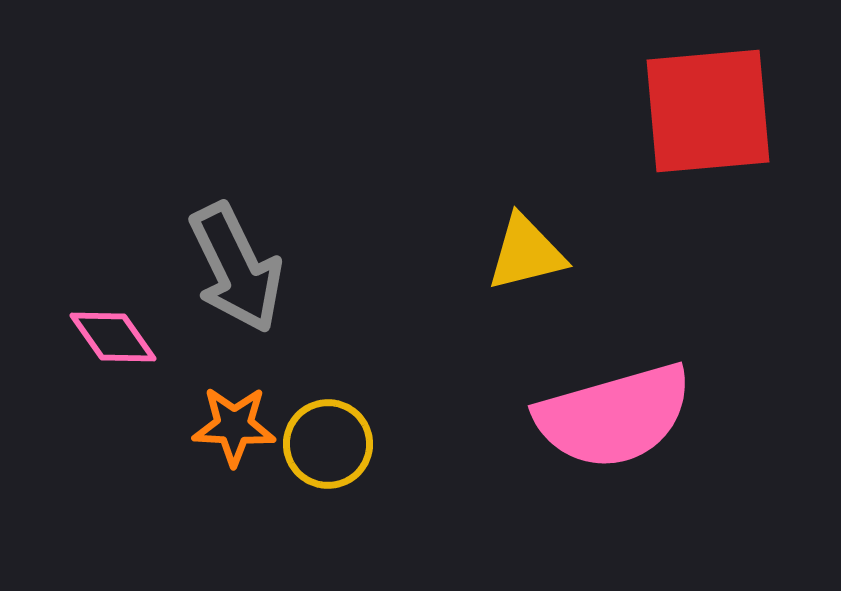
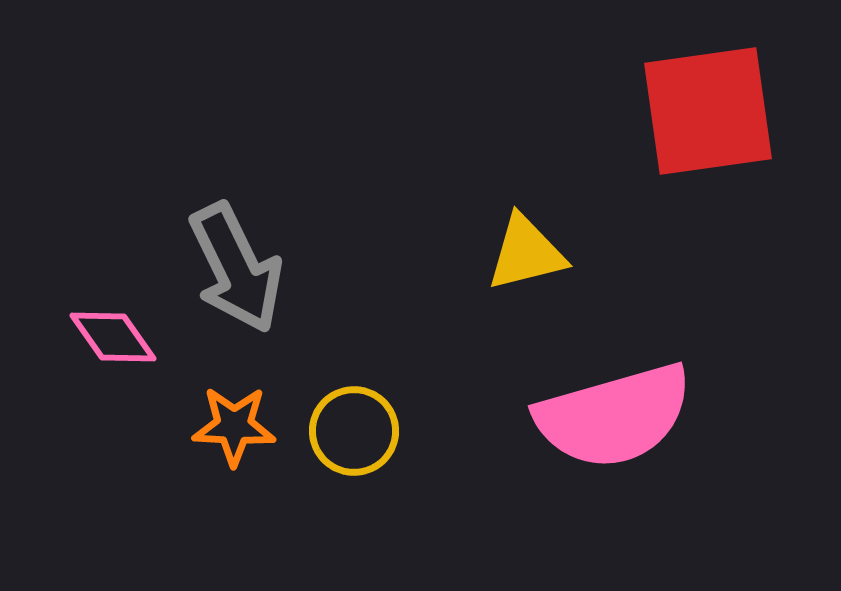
red square: rotated 3 degrees counterclockwise
yellow circle: moved 26 px right, 13 px up
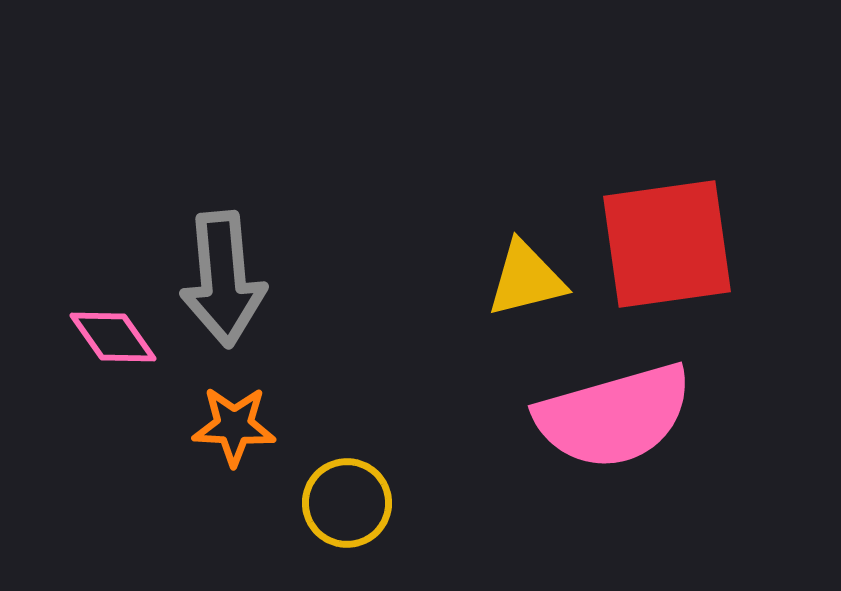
red square: moved 41 px left, 133 px down
yellow triangle: moved 26 px down
gray arrow: moved 13 px left, 11 px down; rotated 21 degrees clockwise
yellow circle: moved 7 px left, 72 px down
